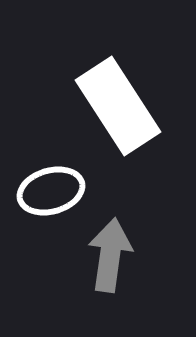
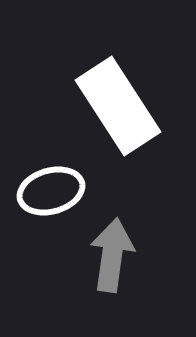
gray arrow: moved 2 px right
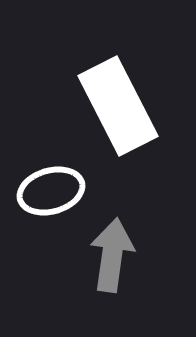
white rectangle: rotated 6 degrees clockwise
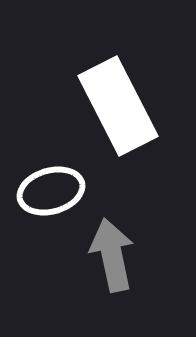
gray arrow: rotated 20 degrees counterclockwise
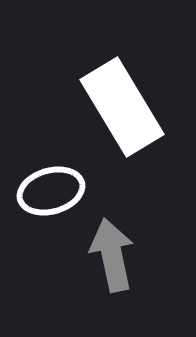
white rectangle: moved 4 px right, 1 px down; rotated 4 degrees counterclockwise
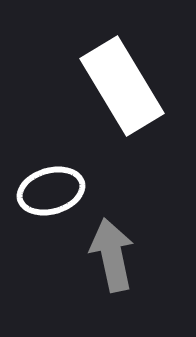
white rectangle: moved 21 px up
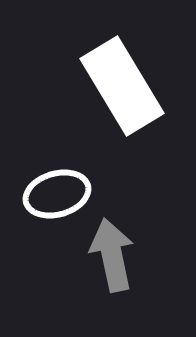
white ellipse: moved 6 px right, 3 px down
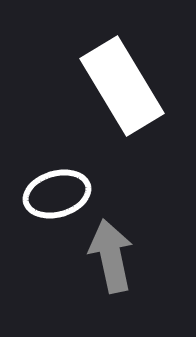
gray arrow: moved 1 px left, 1 px down
